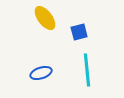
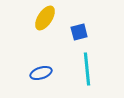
yellow ellipse: rotated 70 degrees clockwise
cyan line: moved 1 px up
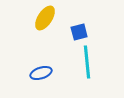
cyan line: moved 7 px up
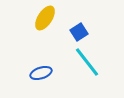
blue square: rotated 18 degrees counterclockwise
cyan line: rotated 32 degrees counterclockwise
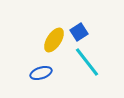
yellow ellipse: moved 9 px right, 22 px down
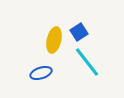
yellow ellipse: rotated 20 degrees counterclockwise
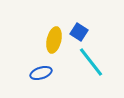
blue square: rotated 24 degrees counterclockwise
cyan line: moved 4 px right
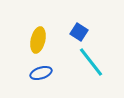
yellow ellipse: moved 16 px left
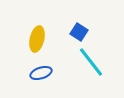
yellow ellipse: moved 1 px left, 1 px up
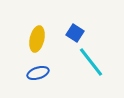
blue square: moved 4 px left, 1 px down
blue ellipse: moved 3 px left
